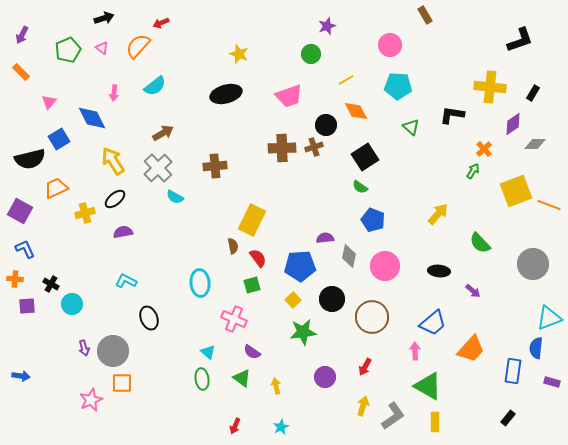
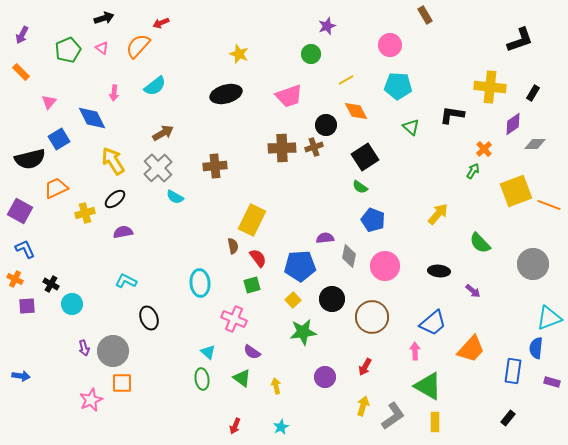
orange cross at (15, 279): rotated 21 degrees clockwise
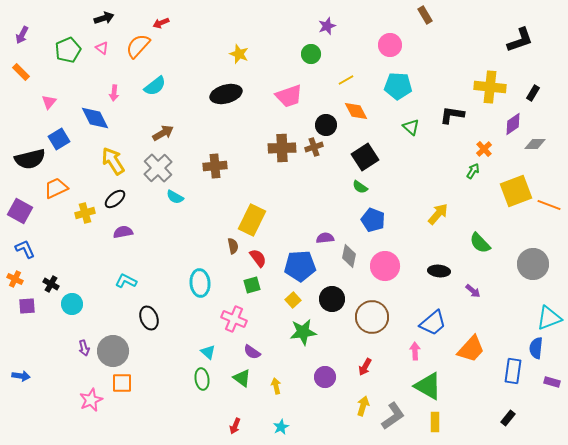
blue diamond at (92, 118): moved 3 px right
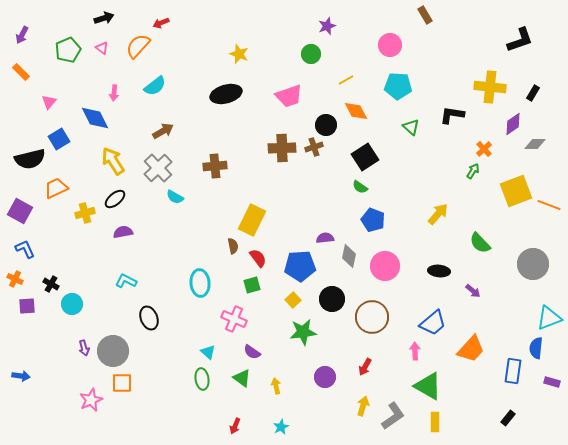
brown arrow at (163, 133): moved 2 px up
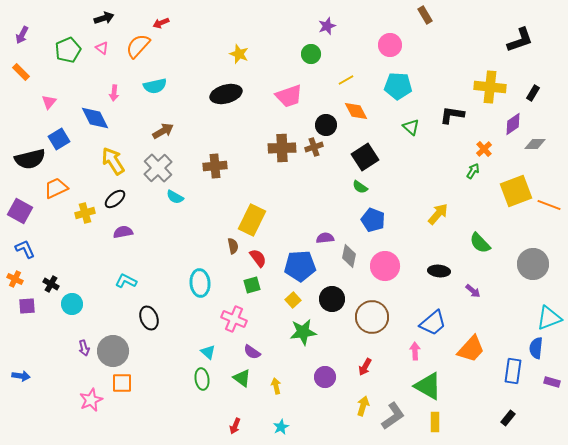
cyan semicircle at (155, 86): rotated 25 degrees clockwise
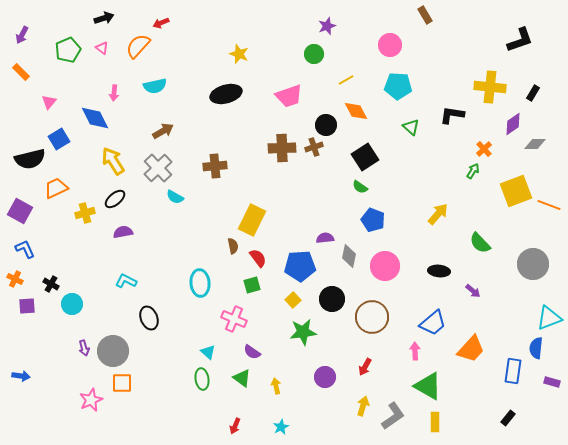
green circle at (311, 54): moved 3 px right
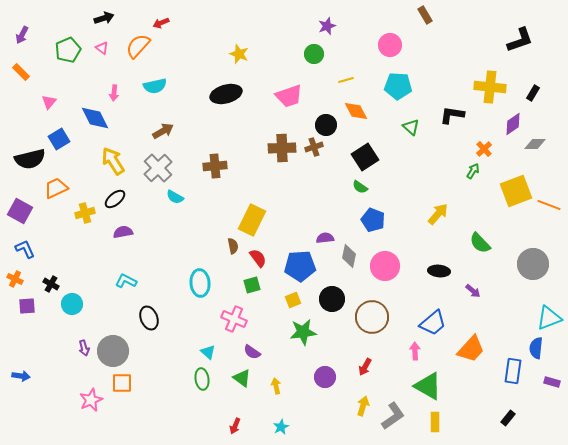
yellow line at (346, 80): rotated 14 degrees clockwise
yellow square at (293, 300): rotated 21 degrees clockwise
